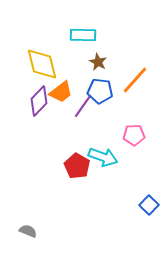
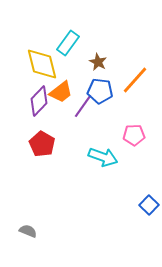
cyan rectangle: moved 15 px left, 8 px down; rotated 55 degrees counterclockwise
red pentagon: moved 35 px left, 22 px up
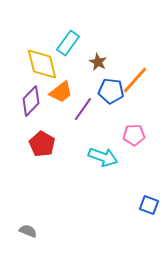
blue pentagon: moved 11 px right
purple diamond: moved 8 px left
purple line: moved 3 px down
blue square: rotated 24 degrees counterclockwise
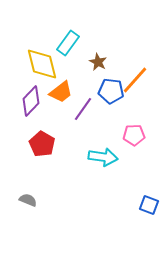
cyan arrow: rotated 12 degrees counterclockwise
gray semicircle: moved 31 px up
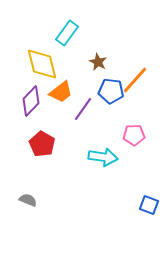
cyan rectangle: moved 1 px left, 10 px up
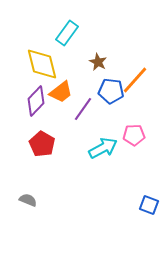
purple diamond: moved 5 px right
cyan arrow: moved 9 px up; rotated 36 degrees counterclockwise
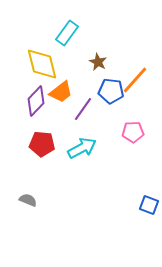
pink pentagon: moved 1 px left, 3 px up
red pentagon: rotated 25 degrees counterclockwise
cyan arrow: moved 21 px left
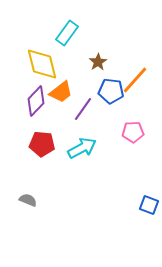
brown star: rotated 12 degrees clockwise
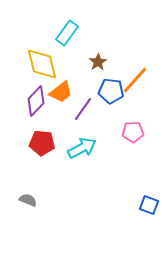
red pentagon: moved 1 px up
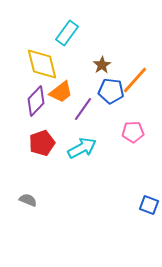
brown star: moved 4 px right, 3 px down
red pentagon: rotated 25 degrees counterclockwise
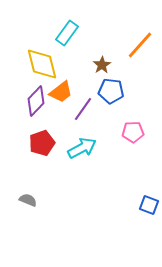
orange line: moved 5 px right, 35 px up
